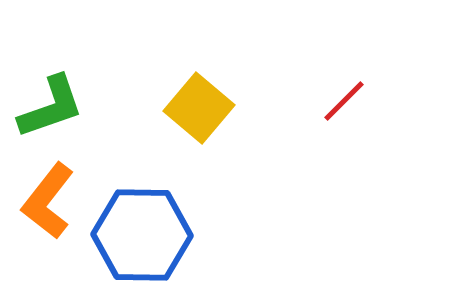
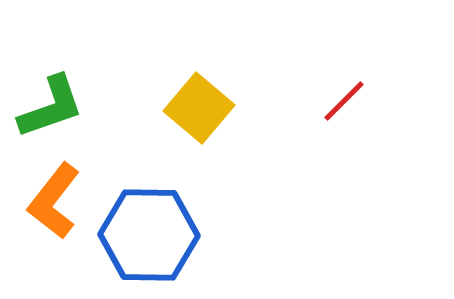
orange L-shape: moved 6 px right
blue hexagon: moved 7 px right
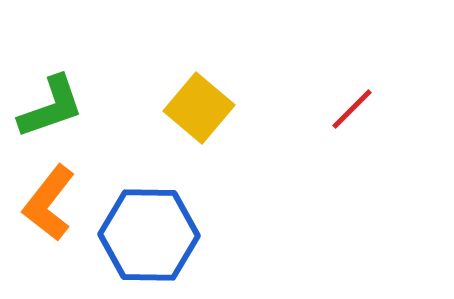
red line: moved 8 px right, 8 px down
orange L-shape: moved 5 px left, 2 px down
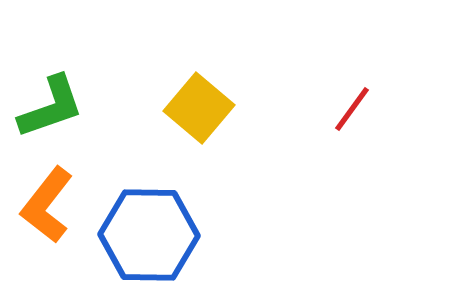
red line: rotated 9 degrees counterclockwise
orange L-shape: moved 2 px left, 2 px down
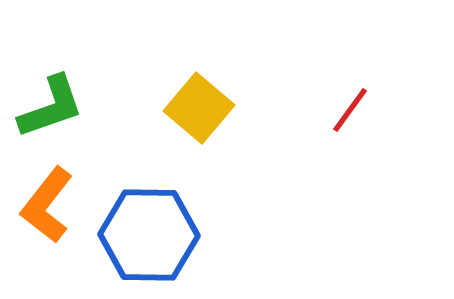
red line: moved 2 px left, 1 px down
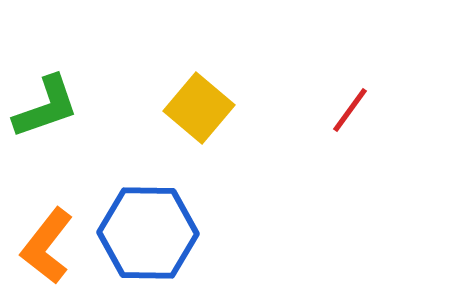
green L-shape: moved 5 px left
orange L-shape: moved 41 px down
blue hexagon: moved 1 px left, 2 px up
